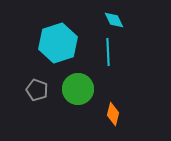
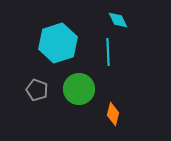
cyan diamond: moved 4 px right
green circle: moved 1 px right
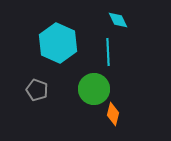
cyan hexagon: rotated 18 degrees counterclockwise
green circle: moved 15 px right
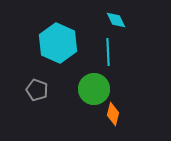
cyan diamond: moved 2 px left
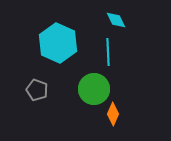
orange diamond: rotated 10 degrees clockwise
